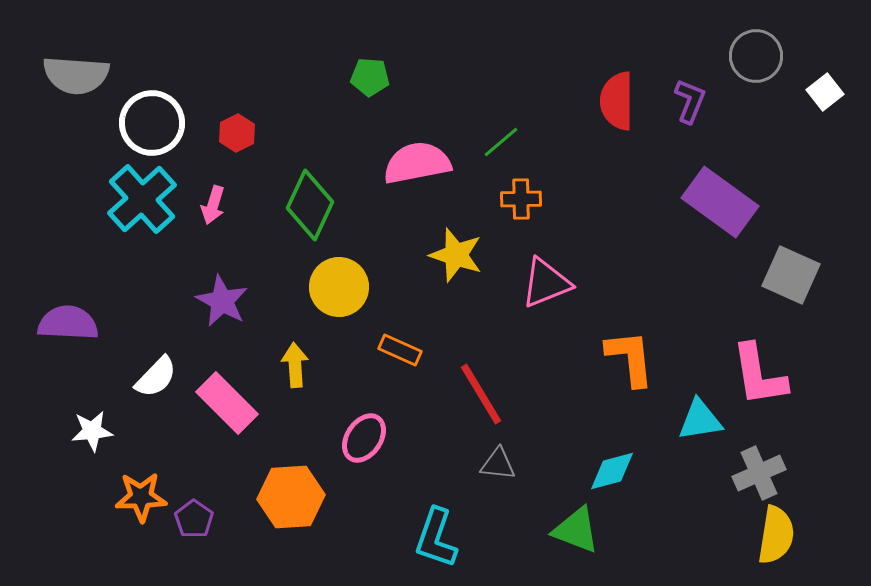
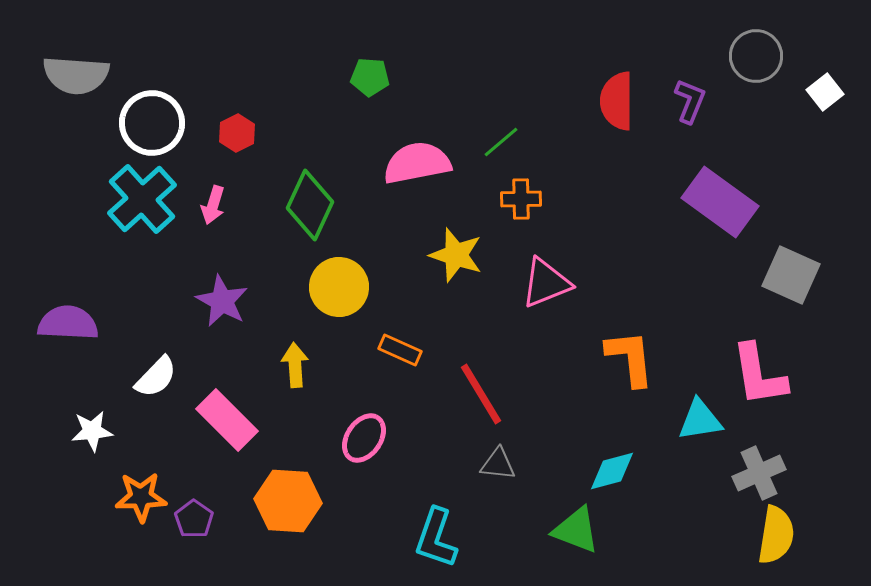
pink rectangle: moved 17 px down
orange hexagon: moved 3 px left, 4 px down; rotated 8 degrees clockwise
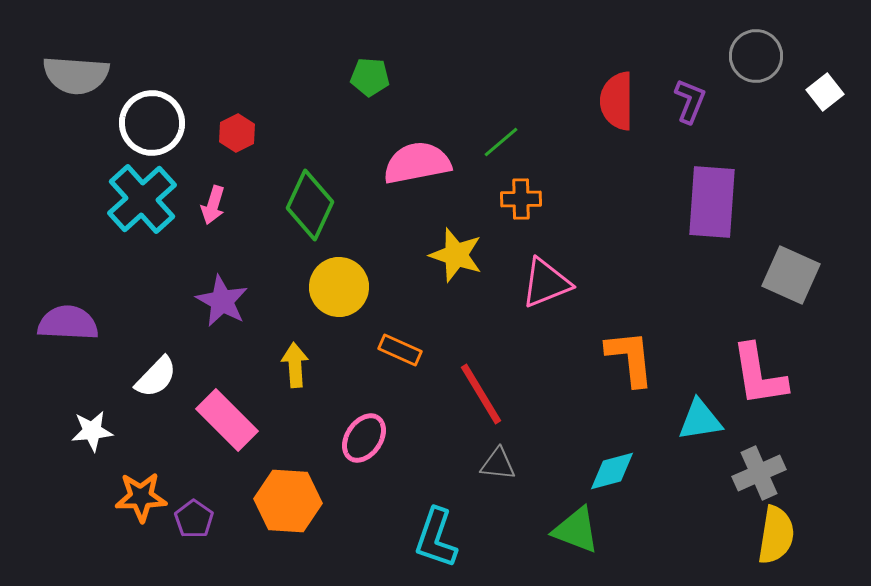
purple rectangle: moved 8 px left; rotated 58 degrees clockwise
